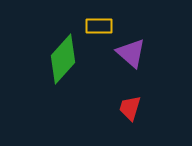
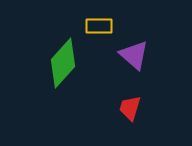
purple triangle: moved 3 px right, 2 px down
green diamond: moved 4 px down
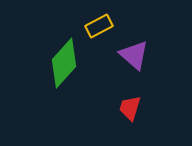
yellow rectangle: rotated 28 degrees counterclockwise
green diamond: moved 1 px right
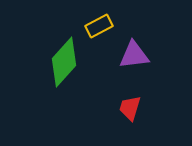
purple triangle: rotated 48 degrees counterclockwise
green diamond: moved 1 px up
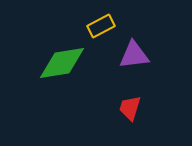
yellow rectangle: moved 2 px right
green diamond: moved 2 px left, 1 px down; rotated 39 degrees clockwise
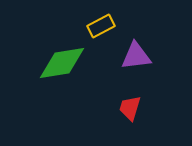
purple triangle: moved 2 px right, 1 px down
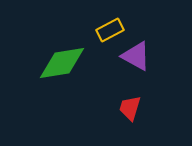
yellow rectangle: moved 9 px right, 4 px down
purple triangle: rotated 36 degrees clockwise
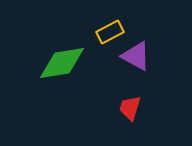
yellow rectangle: moved 2 px down
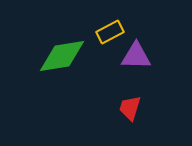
purple triangle: rotated 28 degrees counterclockwise
green diamond: moved 7 px up
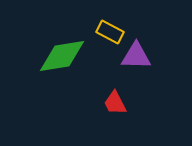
yellow rectangle: rotated 56 degrees clockwise
red trapezoid: moved 15 px left, 5 px up; rotated 44 degrees counterclockwise
